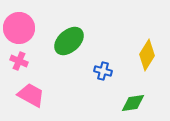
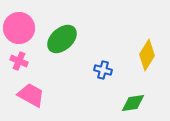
green ellipse: moved 7 px left, 2 px up
blue cross: moved 1 px up
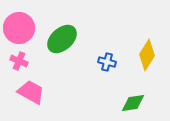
blue cross: moved 4 px right, 8 px up
pink trapezoid: moved 3 px up
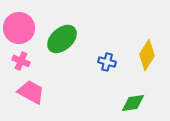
pink cross: moved 2 px right
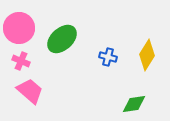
blue cross: moved 1 px right, 5 px up
pink trapezoid: moved 1 px left, 1 px up; rotated 12 degrees clockwise
green diamond: moved 1 px right, 1 px down
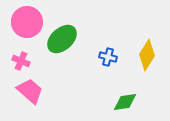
pink circle: moved 8 px right, 6 px up
green diamond: moved 9 px left, 2 px up
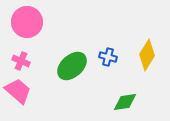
green ellipse: moved 10 px right, 27 px down
pink trapezoid: moved 12 px left
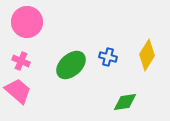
green ellipse: moved 1 px left, 1 px up
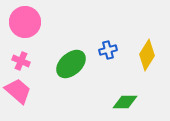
pink circle: moved 2 px left
blue cross: moved 7 px up; rotated 30 degrees counterclockwise
green ellipse: moved 1 px up
green diamond: rotated 10 degrees clockwise
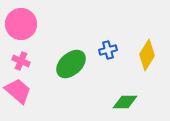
pink circle: moved 4 px left, 2 px down
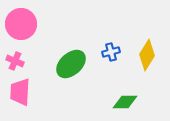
blue cross: moved 3 px right, 2 px down
pink cross: moved 6 px left
pink trapezoid: moved 2 px right, 1 px down; rotated 128 degrees counterclockwise
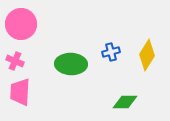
green ellipse: rotated 44 degrees clockwise
